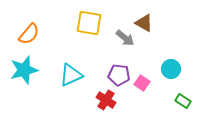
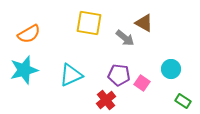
orange semicircle: rotated 20 degrees clockwise
red cross: rotated 18 degrees clockwise
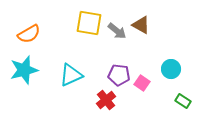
brown triangle: moved 3 px left, 2 px down
gray arrow: moved 8 px left, 7 px up
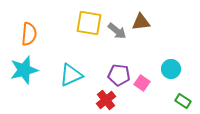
brown triangle: moved 3 px up; rotated 36 degrees counterclockwise
orange semicircle: rotated 55 degrees counterclockwise
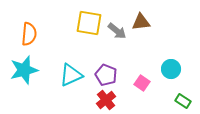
purple pentagon: moved 13 px left; rotated 15 degrees clockwise
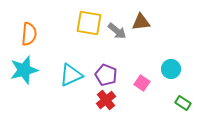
green rectangle: moved 2 px down
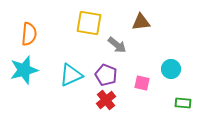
gray arrow: moved 14 px down
pink square: rotated 21 degrees counterclockwise
green rectangle: rotated 28 degrees counterclockwise
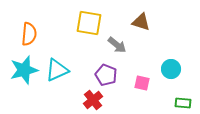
brown triangle: rotated 24 degrees clockwise
cyan triangle: moved 14 px left, 5 px up
red cross: moved 13 px left
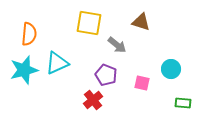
cyan triangle: moved 7 px up
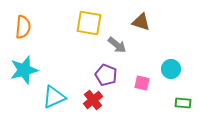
orange semicircle: moved 6 px left, 7 px up
cyan triangle: moved 3 px left, 34 px down
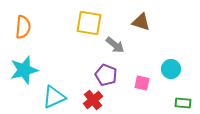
gray arrow: moved 2 px left
